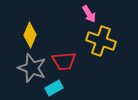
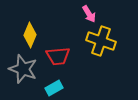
red trapezoid: moved 6 px left, 5 px up
gray star: moved 9 px left, 1 px down
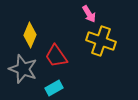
red trapezoid: moved 2 px left; rotated 60 degrees clockwise
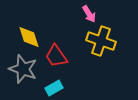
yellow diamond: moved 1 px left, 2 px down; rotated 40 degrees counterclockwise
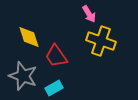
gray star: moved 7 px down
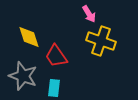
cyan rectangle: rotated 54 degrees counterclockwise
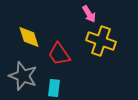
red trapezoid: moved 3 px right, 2 px up
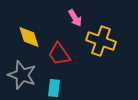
pink arrow: moved 14 px left, 4 px down
gray star: moved 1 px left, 1 px up
